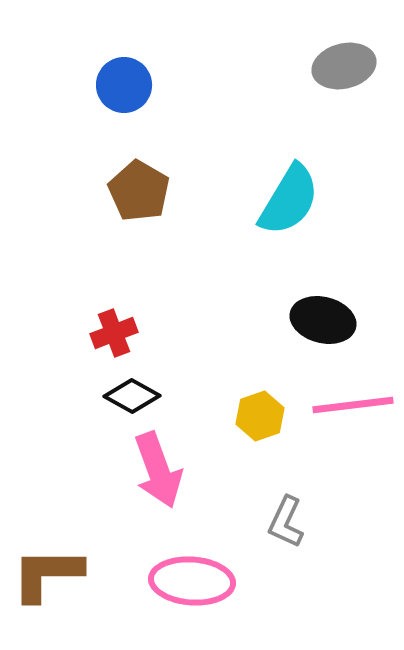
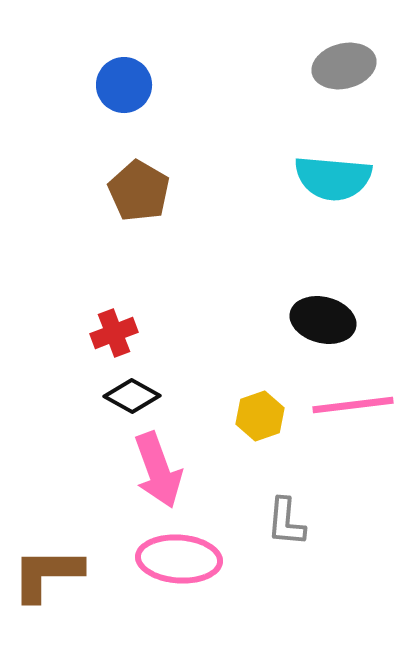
cyan semicircle: moved 44 px right, 22 px up; rotated 64 degrees clockwise
gray L-shape: rotated 20 degrees counterclockwise
pink ellipse: moved 13 px left, 22 px up
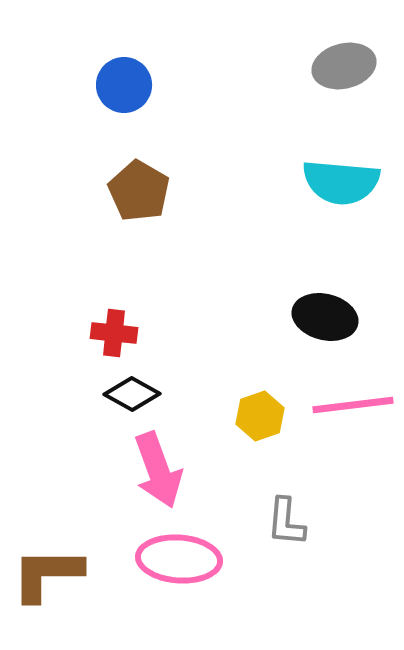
cyan semicircle: moved 8 px right, 4 px down
black ellipse: moved 2 px right, 3 px up
red cross: rotated 27 degrees clockwise
black diamond: moved 2 px up
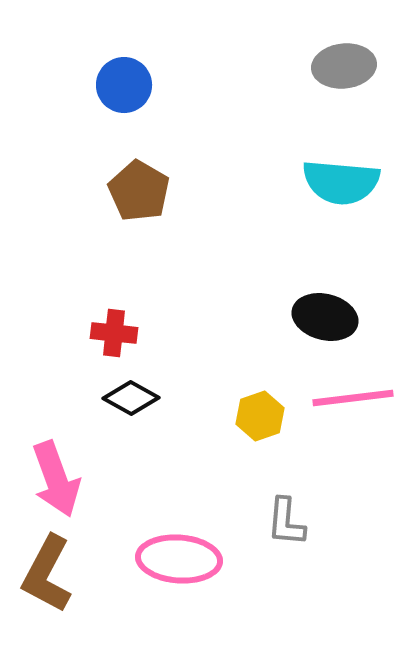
gray ellipse: rotated 8 degrees clockwise
black diamond: moved 1 px left, 4 px down
pink line: moved 7 px up
pink arrow: moved 102 px left, 9 px down
brown L-shape: rotated 62 degrees counterclockwise
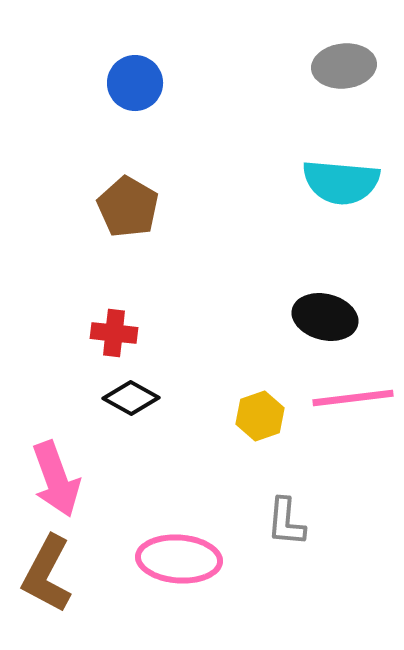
blue circle: moved 11 px right, 2 px up
brown pentagon: moved 11 px left, 16 px down
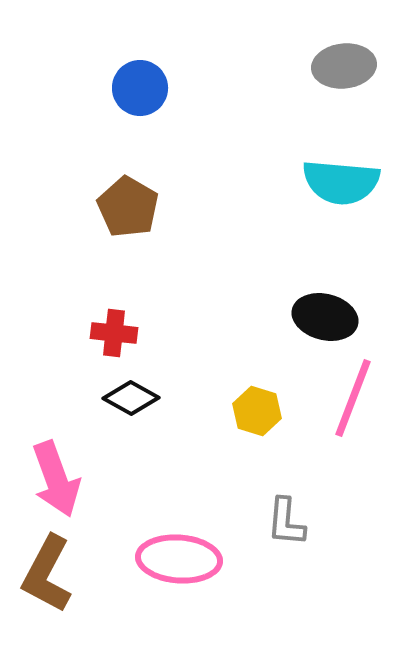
blue circle: moved 5 px right, 5 px down
pink line: rotated 62 degrees counterclockwise
yellow hexagon: moved 3 px left, 5 px up; rotated 24 degrees counterclockwise
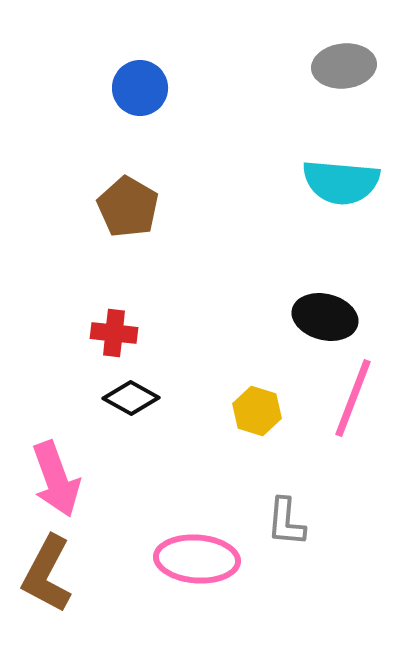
pink ellipse: moved 18 px right
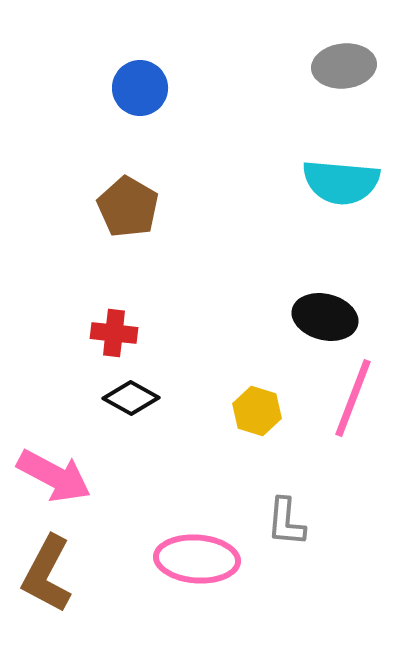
pink arrow: moved 2 px left, 3 px up; rotated 42 degrees counterclockwise
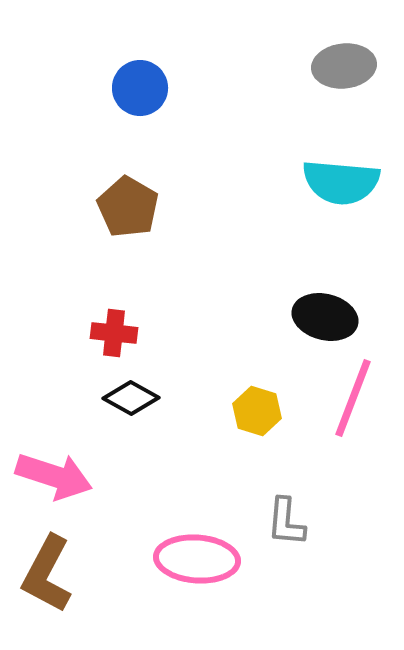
pink arrow: rotated 10 degrees counterclockwise
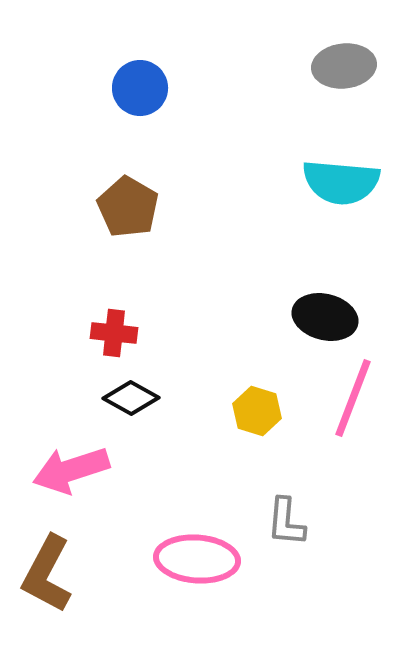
pink arrow: moved 17 px right, 6 px up; rotated 144 degrees clockwise
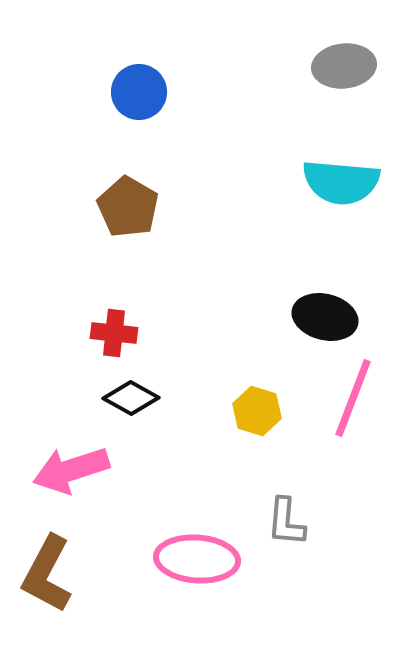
blue circle: moved 1 px left, 4 px down
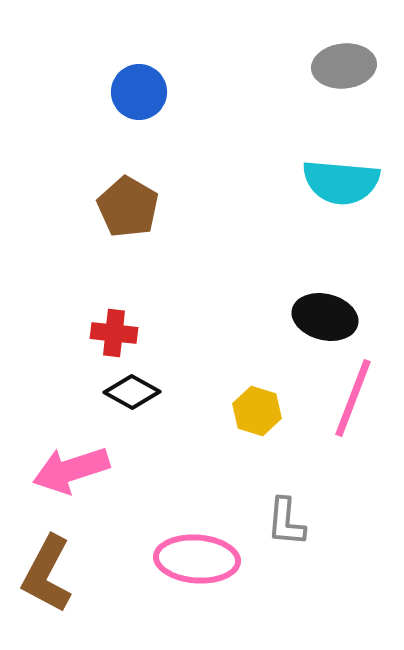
black diamond: moved 1 px right, 6 px up
